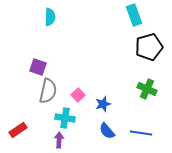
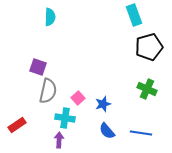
pink square: moved 3 px down
red rectangle: moved 1 px left, 5 px up
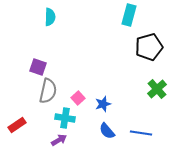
cyan rectangle: moved 5 px left; rotated 35 degrees clockwise
green cross: moved 10 px right; rotated 24 degrees clockwise
purple arrow: rotated 56 degrees clockwise
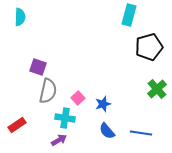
cyan semicircle: moved 30 px left
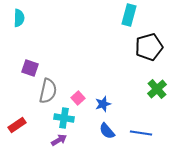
cyan semicircle: moved 1 px left, 1 px down
purple square: moved 8 px left, 1 px down
cyan cross: moved 1 px left
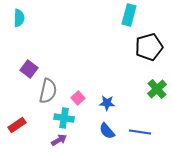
purple square: moved 1 px left, 1 px down; rotated 18 degrees clockwise
blue star: moved 4 px right, 1 px up; rotated 21 degrees clockwise
blue line: moved 1 px left, 1 px up
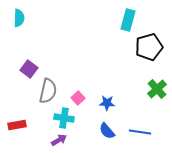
cyan rectangle: moved 1 px left, 5 px down
red rectangle: rotated 24 degrees clockwise
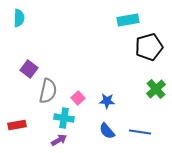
cyan rectangle: rotated 65 degrees clockwise
green cross: moved 1 px left
blue star: moved 2 px up
